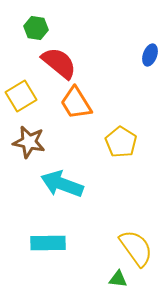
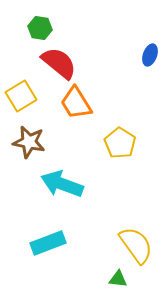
green hexagon: moved 4 px right
yellow pentagon: moved 1 px left, 1 px down
cyan rectangle: rotated 20 degrees counterclockwise
yellow semicircle: moved 3 px up
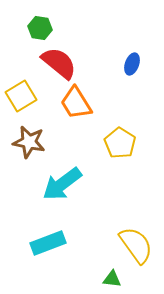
blue ellipse: moved 18 px left, 9 px down
cyan arrow: rotated 57 degrees counterclockwise
green triangle: moved 6 px left
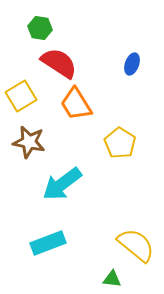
red semicircle: rotated 6 degrees counterclockwise
orange trapezoid: moved 1 px down
yellow semicircle: rotated 15 degrees counterclockwise
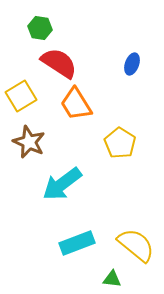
brown star: rotated 12 degrees clockwise
cyan rectangle: moved 29 px right
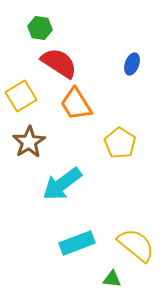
brown star: rotated 16 degrees clockwise
